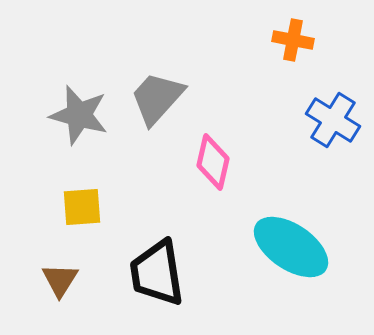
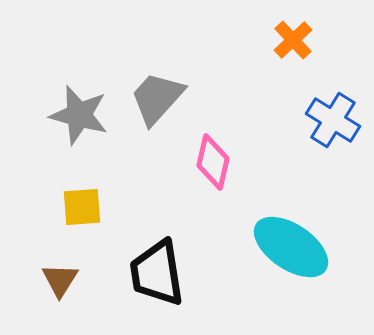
orange cross: rotated 36 degrees clockwise
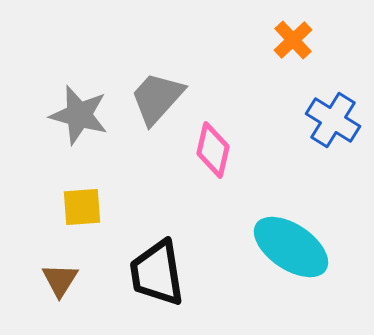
pink diamond: moved 12 px up
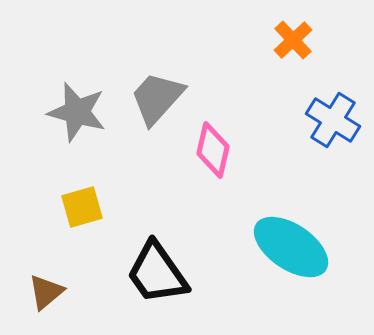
gray star: moved 2 px left, 3 px up
yellow square: rotated 12 degrees counterclockwise
black trapezoid: rotated 26 degrees counterclockwise
brown triangle: moved 14 px left, 12 px down; rotated 18 degrees clockwise
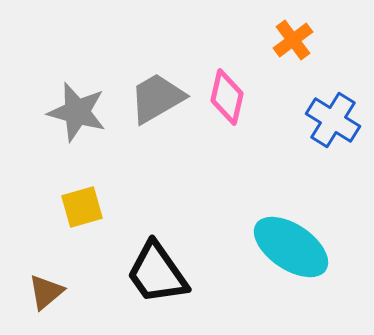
orange cross: rotated 6 degrees clockwise
gray trapezoid: rotated 18 degrees clockwise
pink diamond: moved 14 px right, 53 px up
